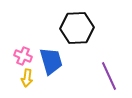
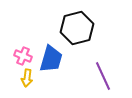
black hexagon: rotated 12 degrees counterclockwise
blue trapezoid: moved 2 px up; rotated 32 degrees clockwise
purple line: moved 6 px left
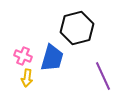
blue trapezoid: moved 1 px right, 1 px up
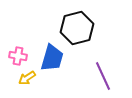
pink cross: moved 5 px left; rotated 12 degrees counterclockwise
yellow arrow: rotated 48 degrees clockwise
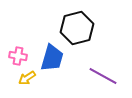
purple line: rotated 36 degrees counterclockwise
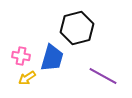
pink cross: moved 3 px right
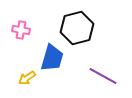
pink cross: moved 26 px up
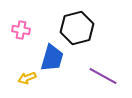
yellow arrow: rotated 12 degrees clockwise
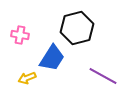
pink cross: moved 1 px left, 5 px down
blue trapezoid: rotated 16 degrees clockwise
